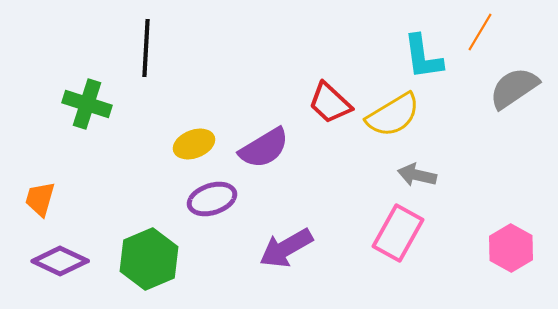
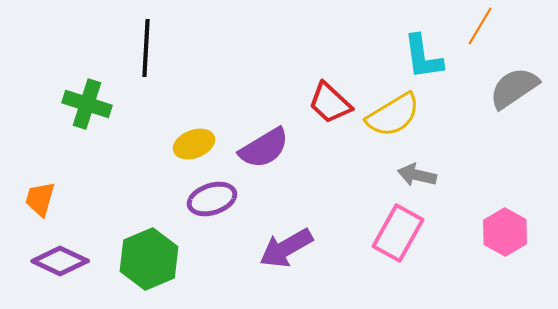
orange line: moved 6 px up
pink hexagon: moved 6 px left, 16 px up
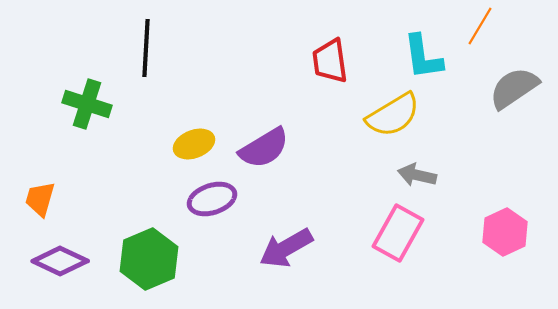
red trapezoid: moved 42 px up; rotated 39 degrees clockwise
pink hexagon: rotated 6 degrees clockwise
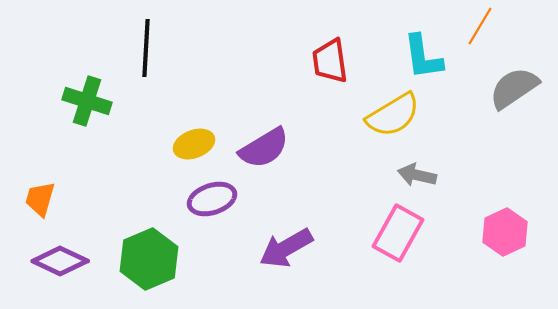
green cross: moved 3 px up
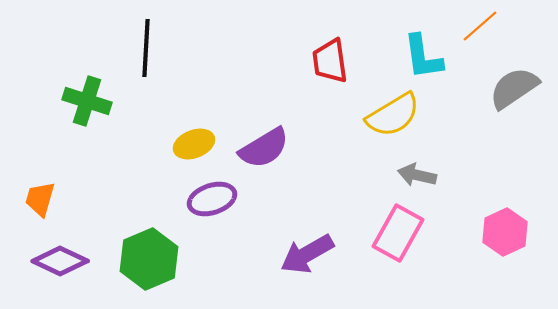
orange line: rotated 18 degrees clockwise
purple arrow: moved 21 px right, 6 px down
